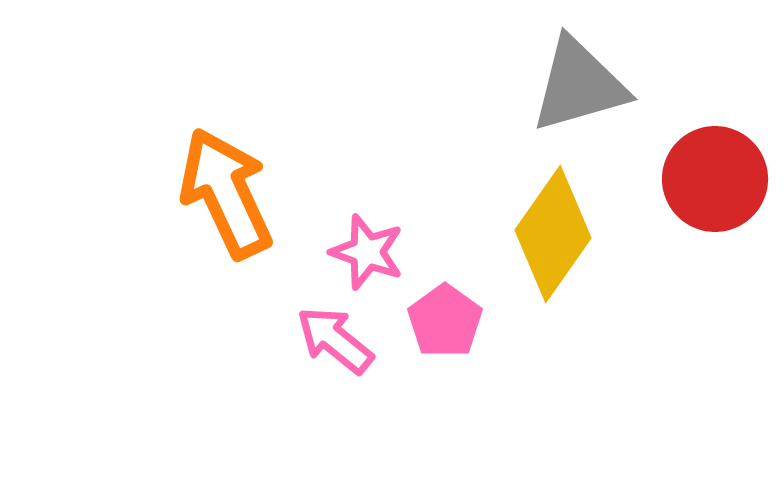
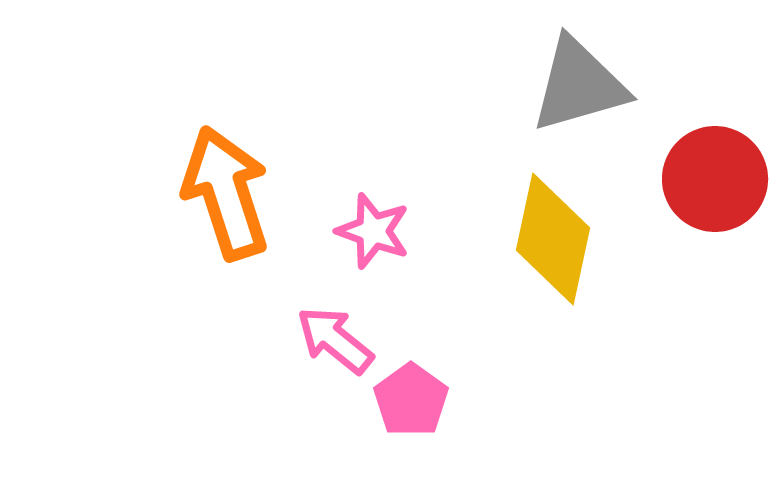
orange arrow: rotated 7 degrees clockwise
yellow diamond: moved 5 px down; rotated 23 degrees counterclockwise
pink star: moved 6 px right, 21 px up
pink pentagon: moved 34 px left, 79 px down
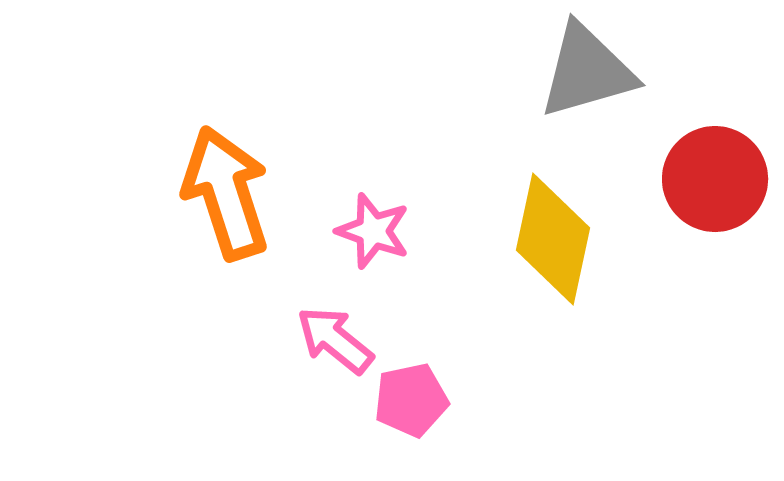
gray triangle: moved 8 px right, 14 px up
pink pentagon: rotated 24 degrees clockwise
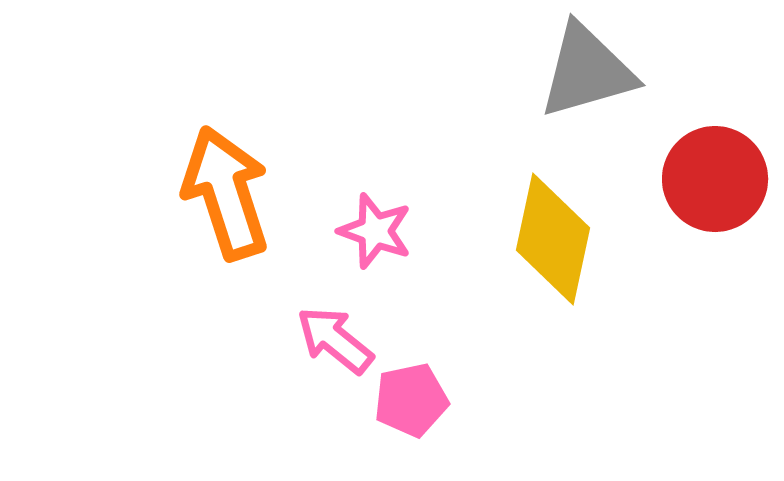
pink star: moved 2 px right
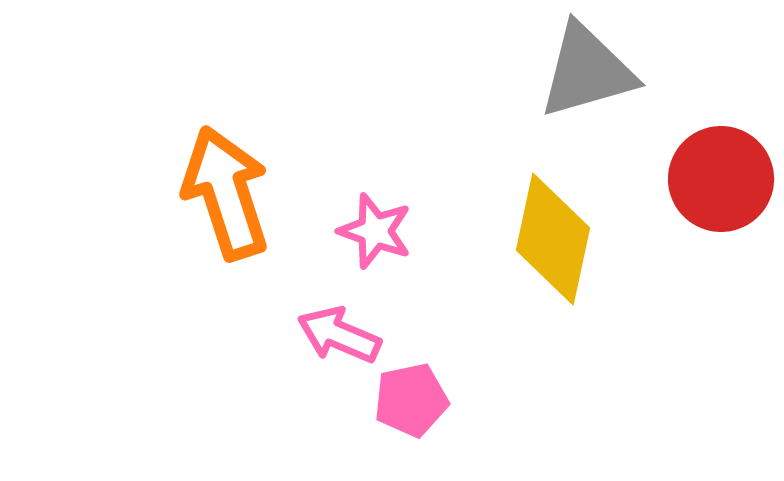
red circle: moved 6 px right
pink arrow: moved 4 px right, 5 px up; rotated 16 degrees counterclockwise
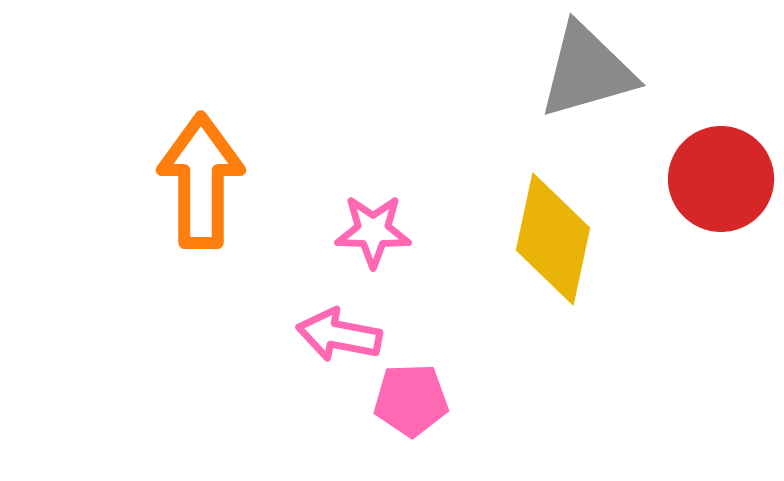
orange arrow: moved 25 px left, 12 px up; rotated 18 degrees clockwise
pink star: moved 2 px left; rotated 18 degrees counterclockwise
pink arrow: rotated 12 degrees counterclockwise
pink pentagon: rotated 10 degrees clockwise
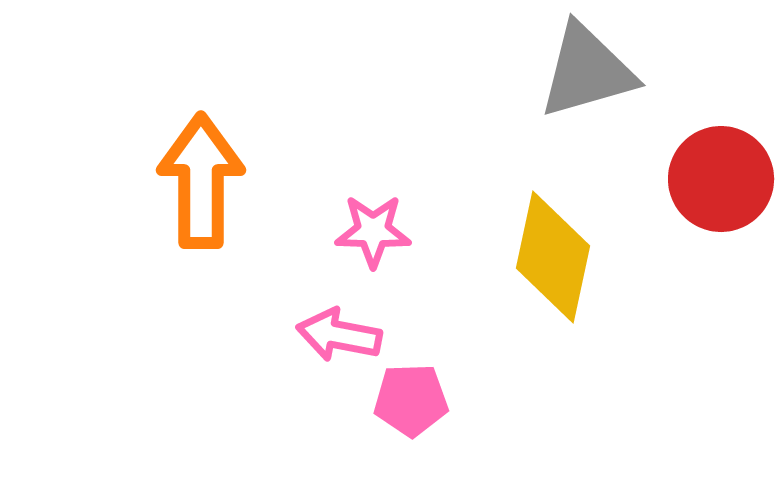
yellow diamond: moved 18 px down
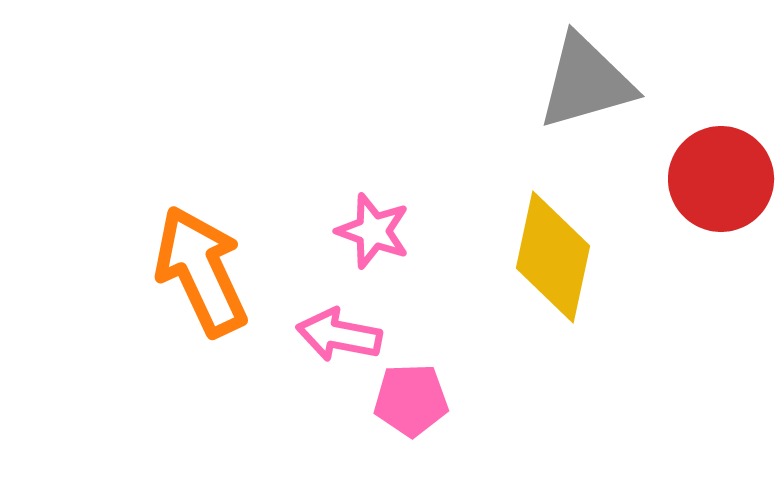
gray triangle: moved 1 px left, 11 px down
orange arrow: moved 90 px down; rotated 25 degrees counterclockwise
pink star: rotated 18 degrees clockwise
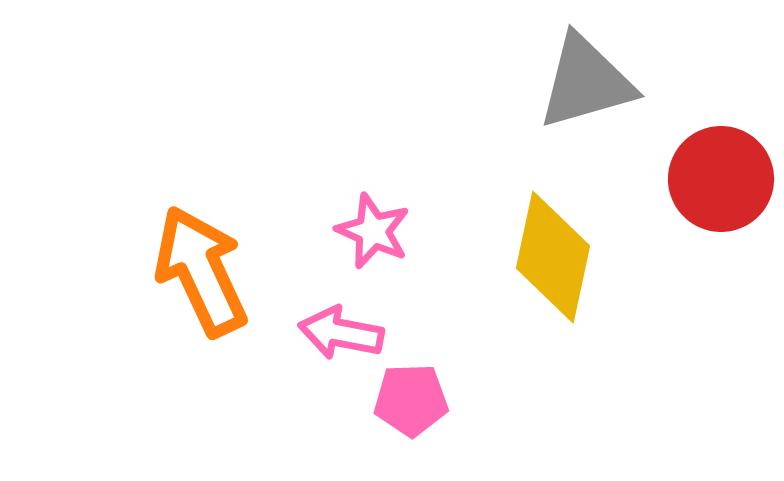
pink star: rotated 4 degrees clockwise
pink arrow: moved 2 px right, 2 px up
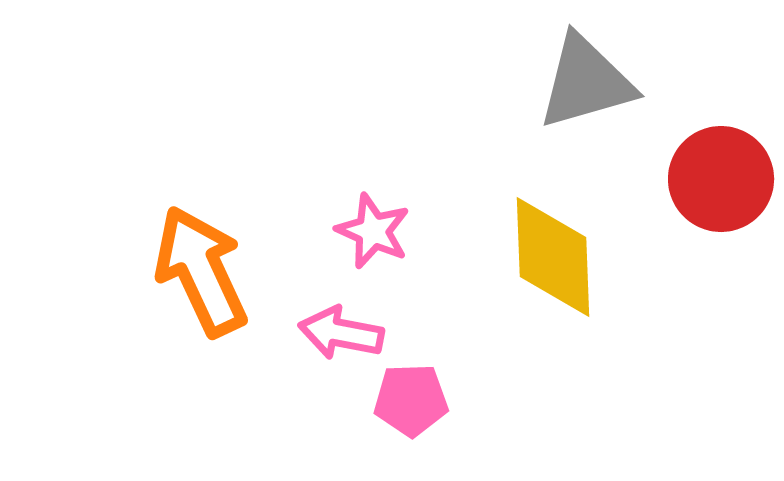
yellow diamond: rotated 14 degrees counterclockwise
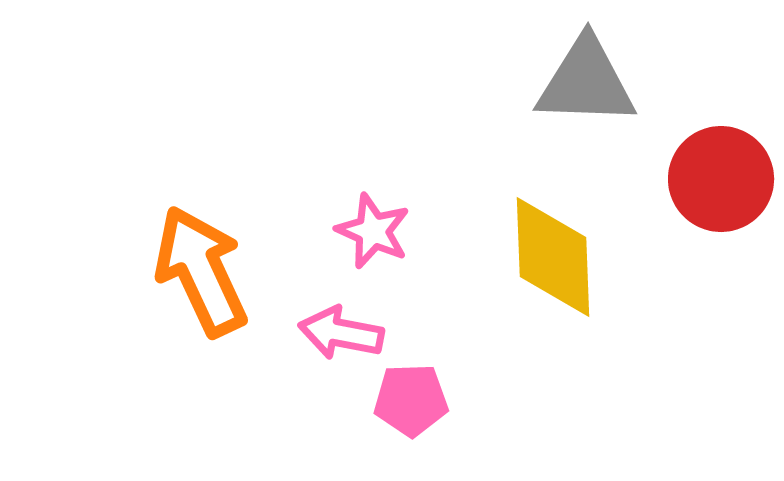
gray triangle: rotated 18 degrees clockwise
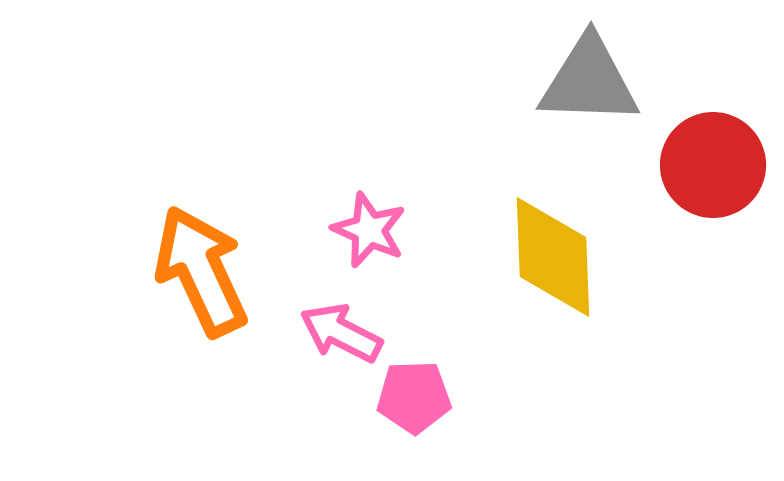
gray triangle: moved 3 px right, 1 px up
red circle: moved 8 px left, 14 px up
pink star: moved 4 px left, 1 px up
pink arrow: rotated 16 degrees clockwise
pink pentagon: moved 3 px right, 3 px up
